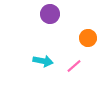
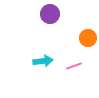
cyan arrow: rotated 18 degrees counterclockwise
pink line: rotated 21 degrees clockwise
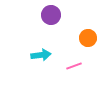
purple circle: moved 1 px right, 1 px down
cyan arrow: moved 2 px left, 6 px up
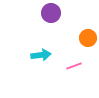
purple circle: moved 2 px up
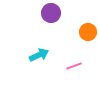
orange circle: moved 6 px up
cyan arrow: moved 2 px left; rotated 18 degrees counterclockwise
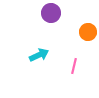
pink line: rotated 56 degrees counterclockwise
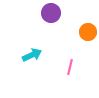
cyan arrow: moved 7 px left
pink line: moved 4 px left, 1 px down
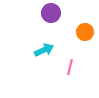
orange circle: moved 3 px left
cyan arrow: moved 12 px right, 5 px up
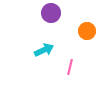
orange circle: moved 2 px right, 1 px up
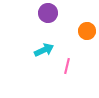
purple circle: moved 3 px left
pink line: moved 3 px left, 1 px up
